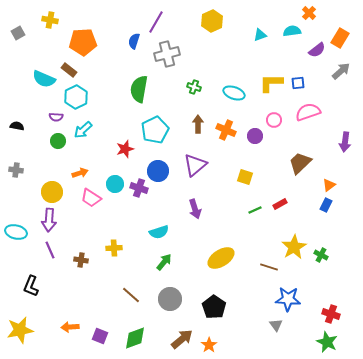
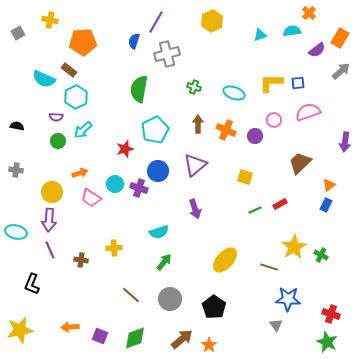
yellow ellipse at (221, 258): moved 4 px right, 2 px down; rotated 16 degrees counterclockwise
black L-shape at (31, 286): moved 1 px right, 2 px up
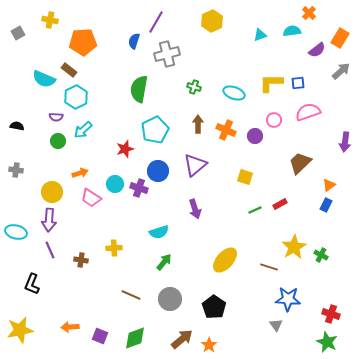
brown line at (131, 295): rotated 18 degrees counterclockwise
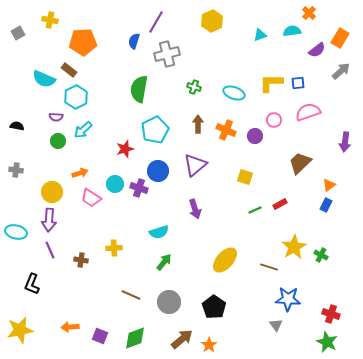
gray circle at (170, 299): moved 1 px left, 3 px down
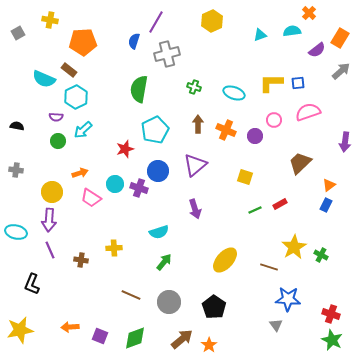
green star at (327, 342): moved 5 px right, 2 px up
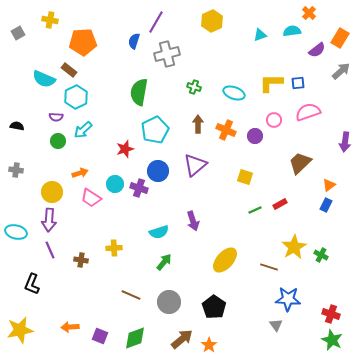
green semicircle at (139, 89): moved 3 px down
purple arrow at (195, 209): moved 2 px left, 12 px down
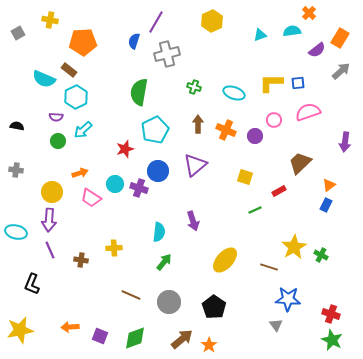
red rectangle at (280, 204): moved 1 px left, 13 px up
cyan semicircle at (159, 232): rotated 66 degrees counterclockwise
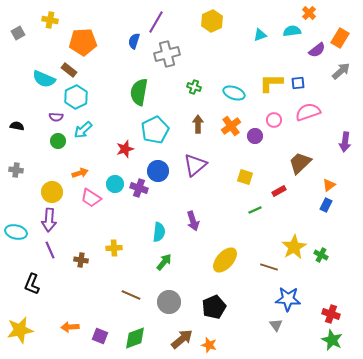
orange cross at (226, 130): moved 5 px right, 4 px up; rotated 30 degrees clockwise
black pentagon at (214, 307): rotated 15 degrees clockwise
orange star at (209, 345): rotated 21 degrees counterclockwise
